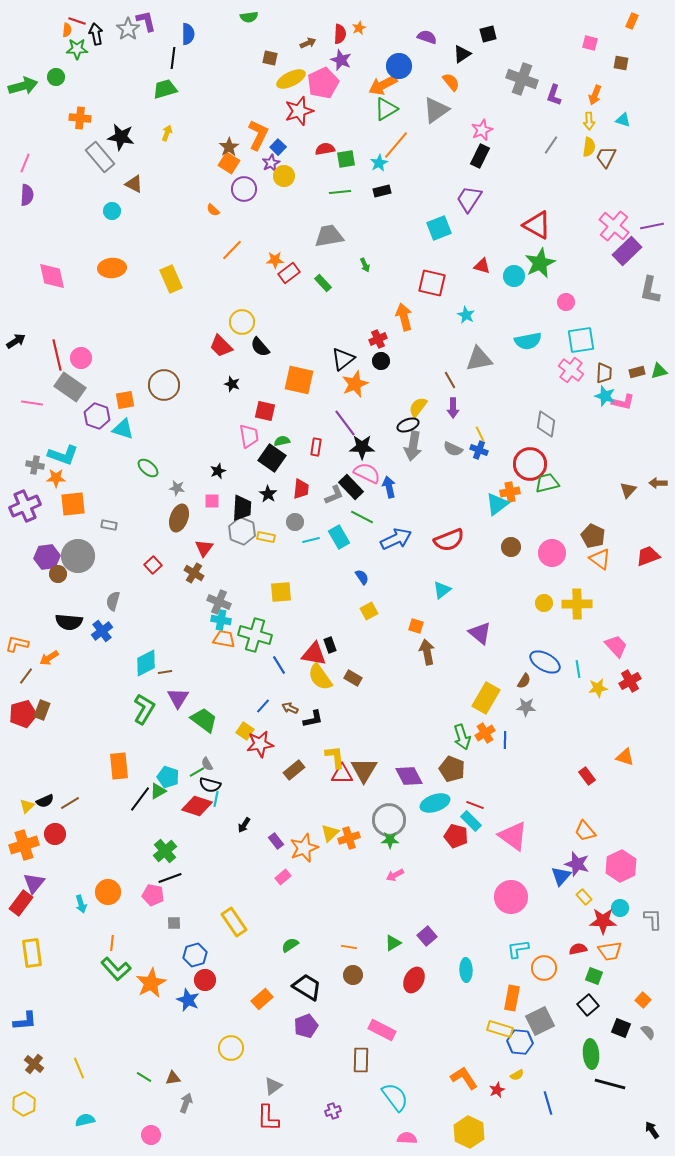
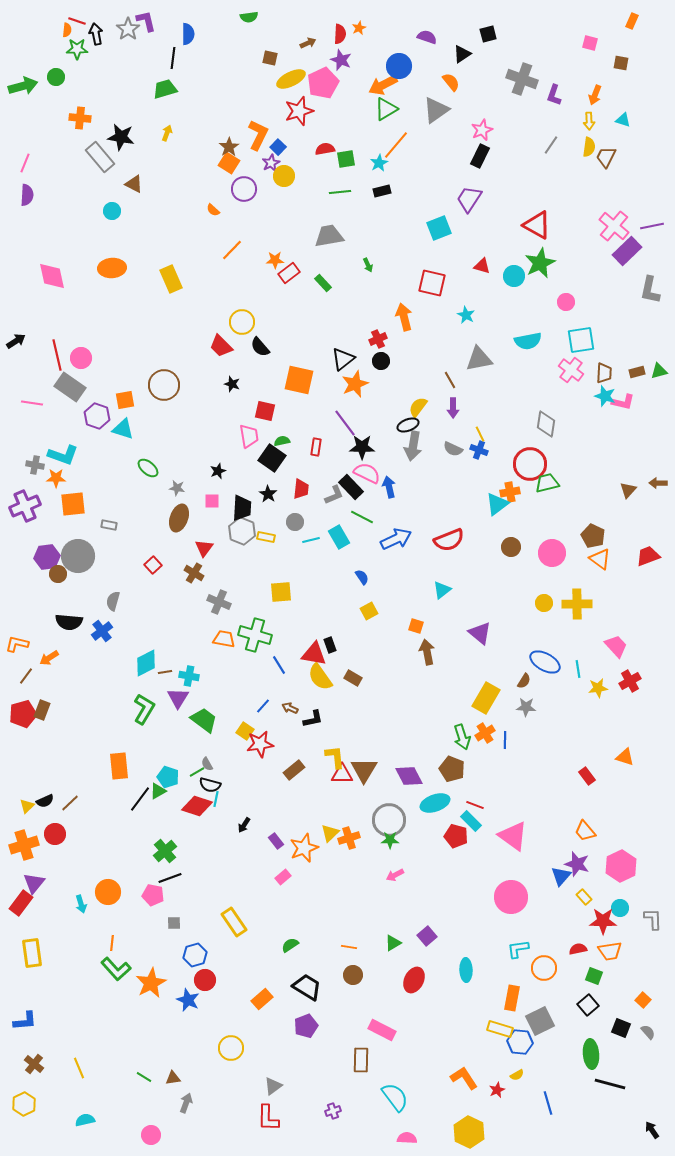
green arrow at (365, 265): moved 3 px right
cyan cross at (221, 620): moved 32 px left, 56 px down
brown line at (70, 803): rotated 12 degrees counterclockwise
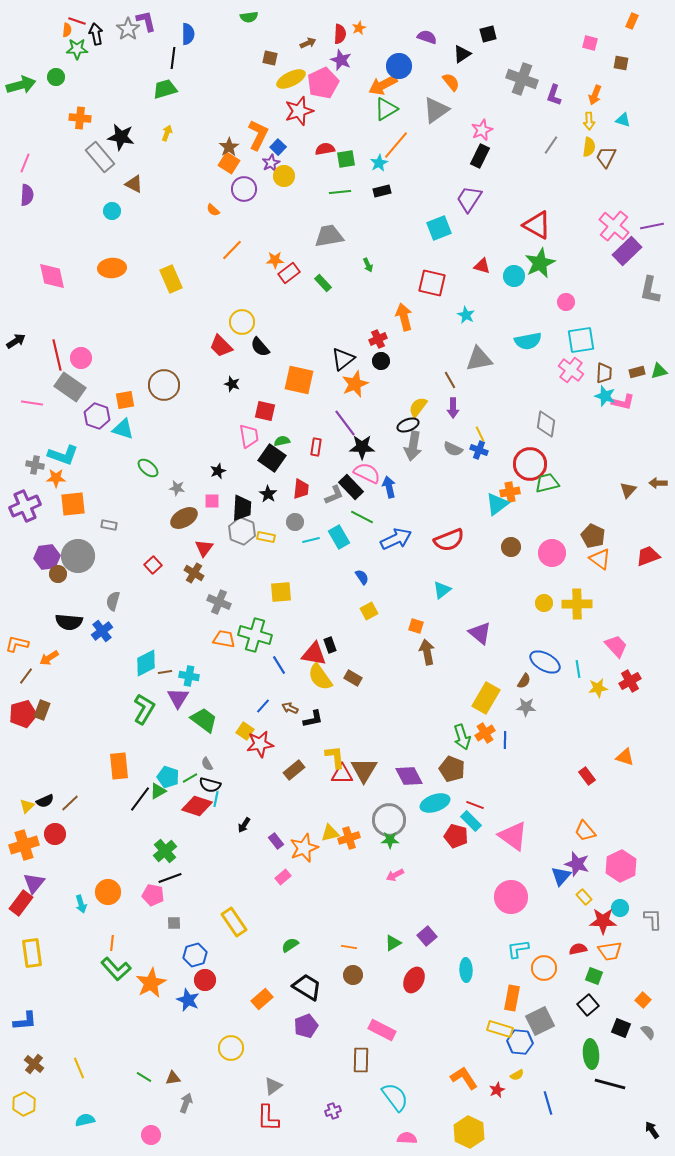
green arrow at (23, 86): moved 2 px left, 1 px up
brown ellipse at (179, 518): moved 5 px right; rotated 40 degrees clockwise
green line at (197, 772): moved 7 px left, 6 px down
yellow triangle at (330, 833): rotated 30 degrees clockwise
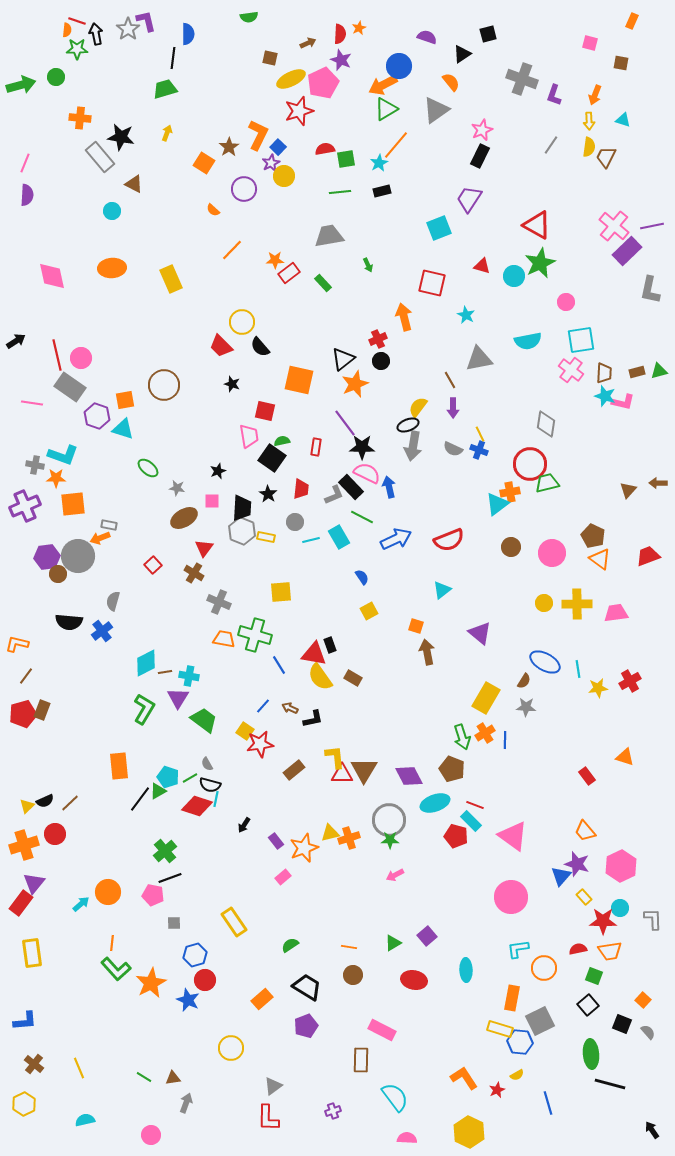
orange square at (229, 163): moved 25 px left
pink trapezoid at (616, 646): moved 33 px up; rotated 55 degrees counterclockwise
orange arrow at (49, 658): moved 51 px right, 120 px up; rotated 12 degrees clockwise
cyan arrow at (81, 904): rotated 114 degrees counterclockwise
red ellipse at (414, 980): rotated 75 degrees clockwise
black square at (621, 1028): moved 1 px right, 4 px up
